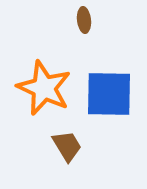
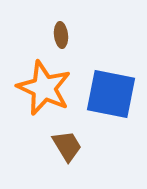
brown ellipse: moved 23 px left, 15 px down
blue square: moved 2 px right; rotated 10 degrees clockwise
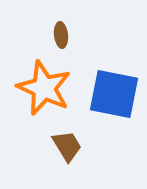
blue square: moved 3 px right
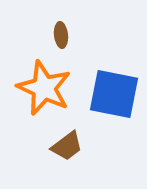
brown trapezoid: rotated 84 degrees clockwise
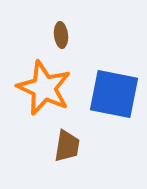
brown trapezoid: rotated 44 degrees counterclockwise
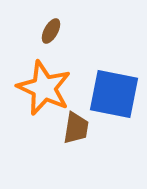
brown ellipse: moved 10 px left, 4 px up; rotated 35 degrees clockwise
brown trapezoid: moved 9 px right, 18 px up
